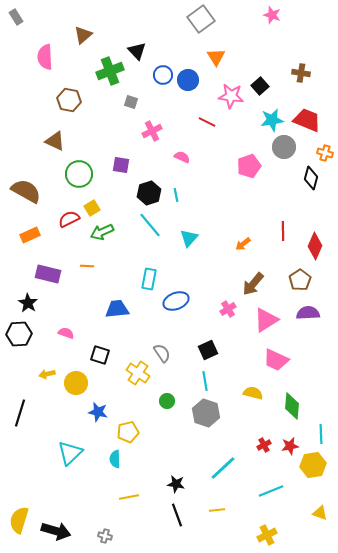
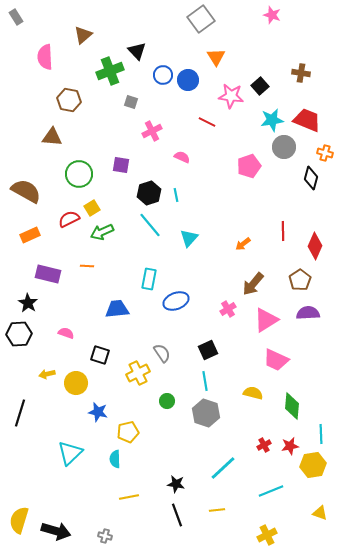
brown triangle at (55, 141): moved 3 px left, 4 px up; rotated 20 degrees counterclockwise
yellow cross at (138, 373): rotated 30 degrees clockwise
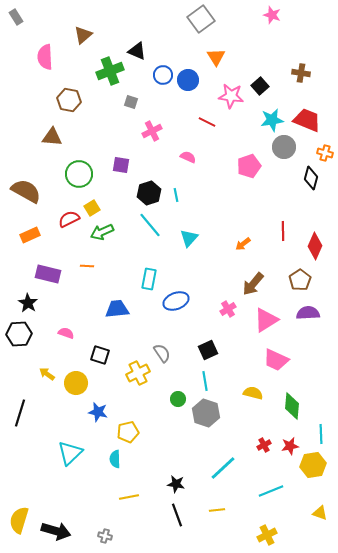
black triangle at (137, 51): rotated 24 degrees counterclockwise
pink semicircle at (182, 157): moved 6 px right
yellow arrow at (47, 374): rotated 49 degrees clockwise
green circle at (167, 401): moved 11 px right, 2 px up
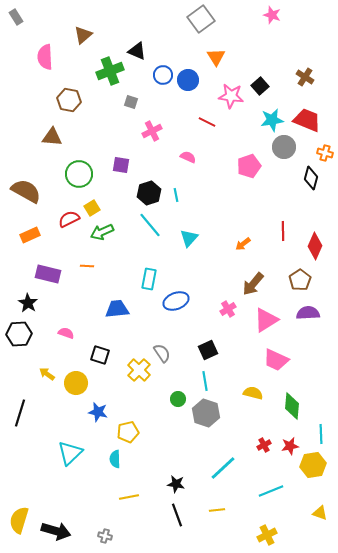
brown cross at (301, 73): moved 4 px right, 4 px down; rotated 24 degrees clockwise
yellow cross at (138, 373): moved 1 px right, 3 px up; rotated 20 degrees counterclockwise
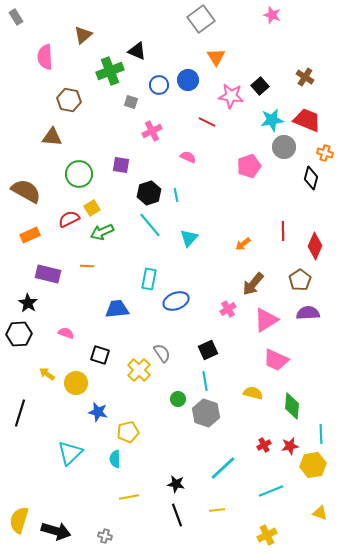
blue circle at (163, 75): moved 4 px left, 10 px down
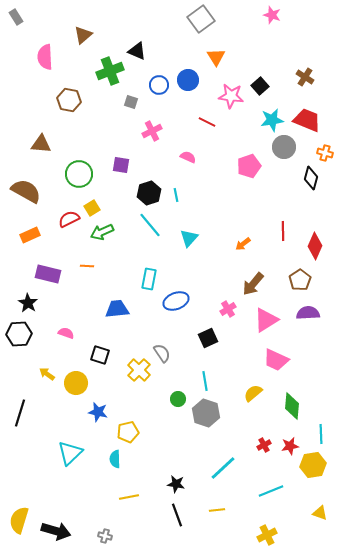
brown triangle at (52, 137): moved 11 px left, 7 px down
black square at (208, 350): moved 12 px up
yellow semicircle at (253, 393): rotated 54 degrees counterclockwise
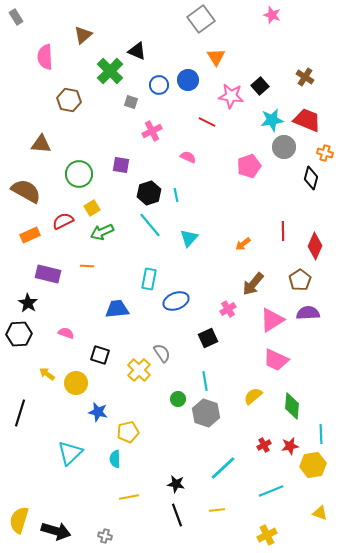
green cross at (110, 71): rotated 24 degrees counterclockwise
red semicircle at (69, 219): moved 6 px left, 2 px down
pink triangle at (266, 320): moved 6 px right
yellow semicircle at (253, 393): moved 3 px down
